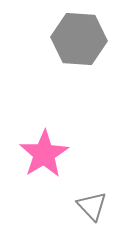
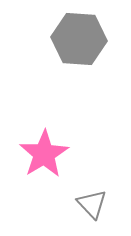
gray triangle: moved 2 px up
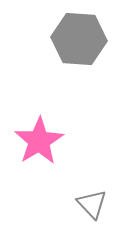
pink star: moved 5 px left, 13 px up
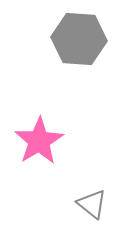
gray triangle: rotated 8 degrees counterclockwise
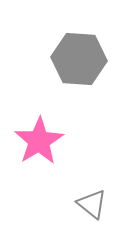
gray hexagon: moved 20 px down
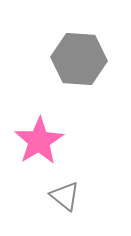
gray triangle: moved 27 px left, 8 px up
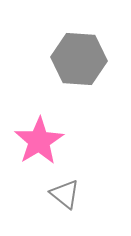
gray triangle: moved 2 px up
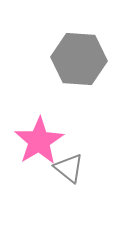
gray triangle: moved 4 px right, 26 px up
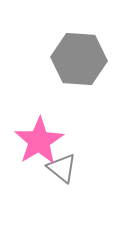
gray triangle: moved 7 px left
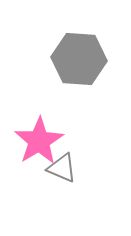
gray triangle: rotated 16 degrees counterclockwise
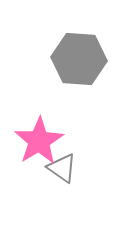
gray triangle: rotated 12 degrees clockwise
